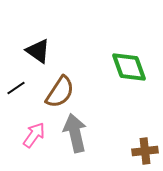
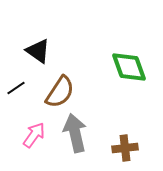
brown cross: moved 20 px left, 3 px up
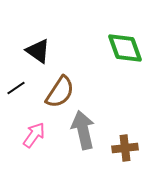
green diamond: moved 4 px left, 19 px up
gray arrow: moved 8 px right, 3 px up
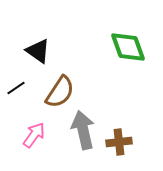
green diamond: moved 3 px right, 1 px up
brown cross: moved 6 px left, 6 px up
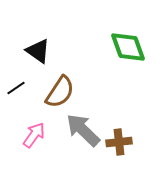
gray arrow: rotated 33 degrees counterclockwise
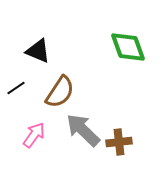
black triangle: rotated 12 degrees counterclockwise
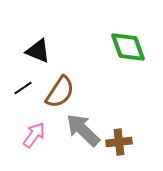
black line: moved 7 px right
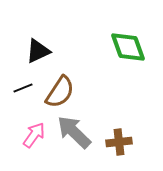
black triangle: rotated 48 degrees counterclockwise
black line: rotated 12 degrees clockwise
gray arrow: moved 9 px left, 2 px down
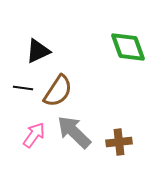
black line: rotated 30 degrees clockwise
brown semicircle: moved 2 px left, 1 px up
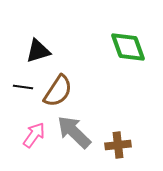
black triangle: rotated 8 degrees clockwise
black line: moved 1 px up
brown cross: moved 1 px left, 3 px down
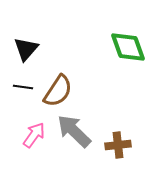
black triangle: moved 12 px left, 2 px up; rotated 32 degrees counterclockwise
gray arrow: moved 1 px up
